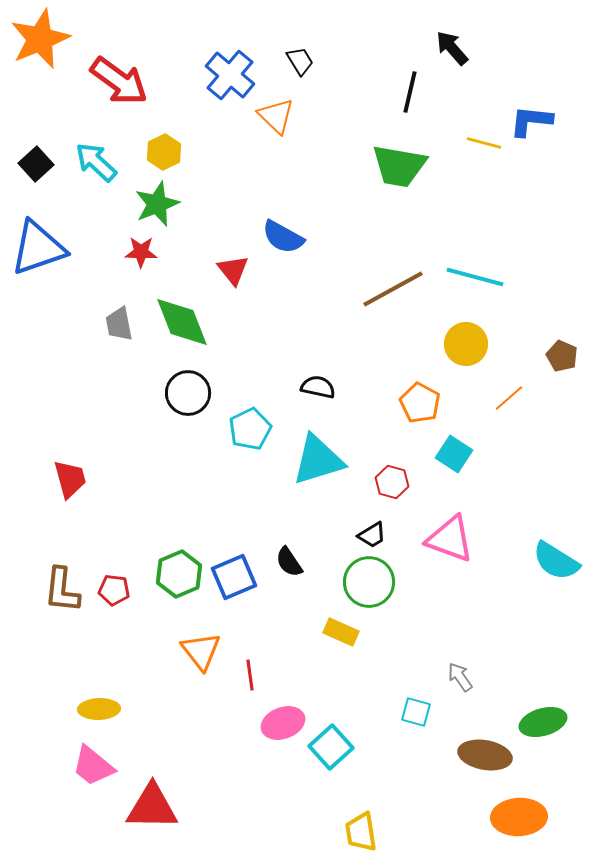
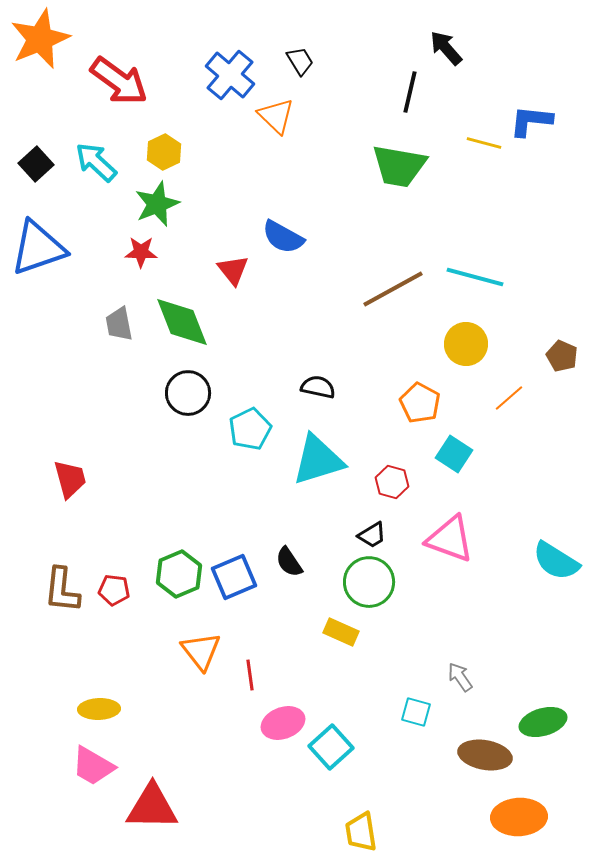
black arrow at (452, 48): moved 6 px left
pink trapezoid at (93, 766): rotated 9 degrees counterclockwise
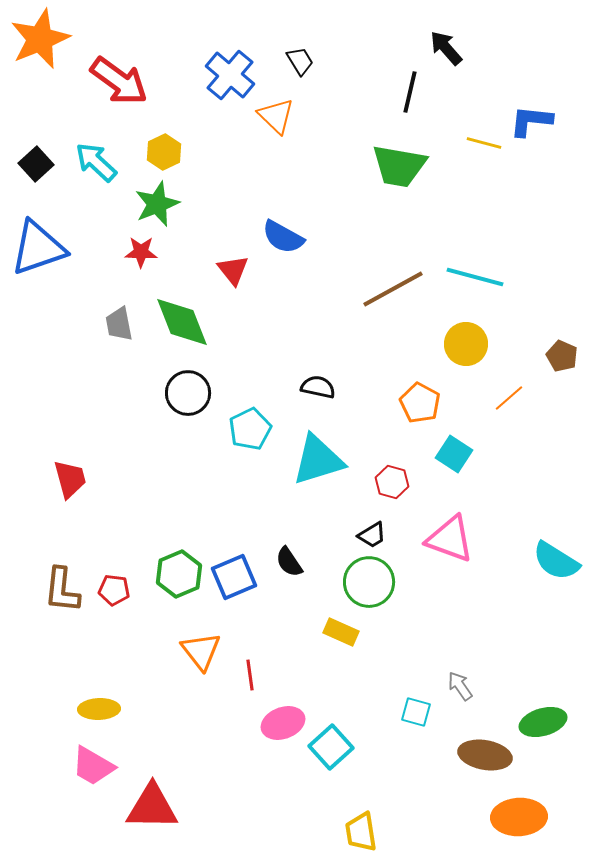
gray arrow at (460, 677): moved 9 px down
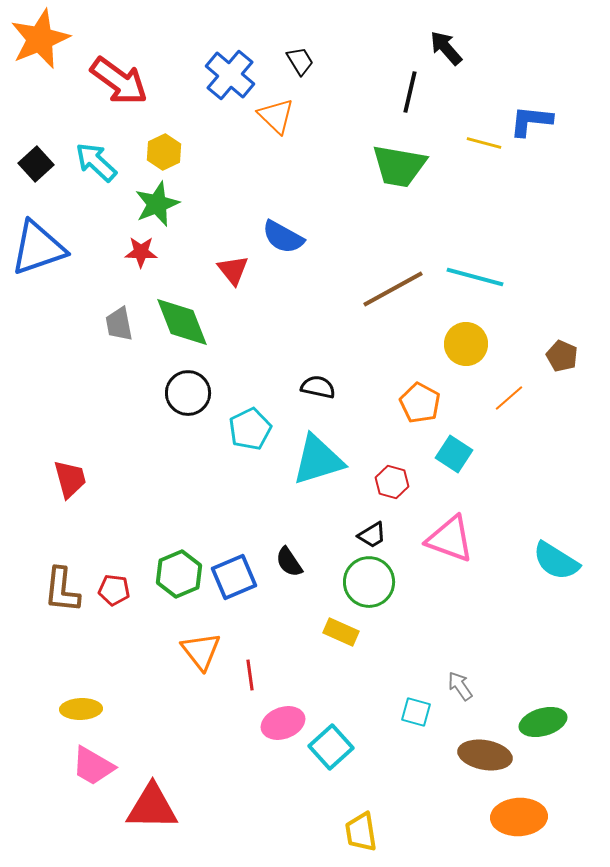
yellow ellipse at (99, 709): moved 18 px left
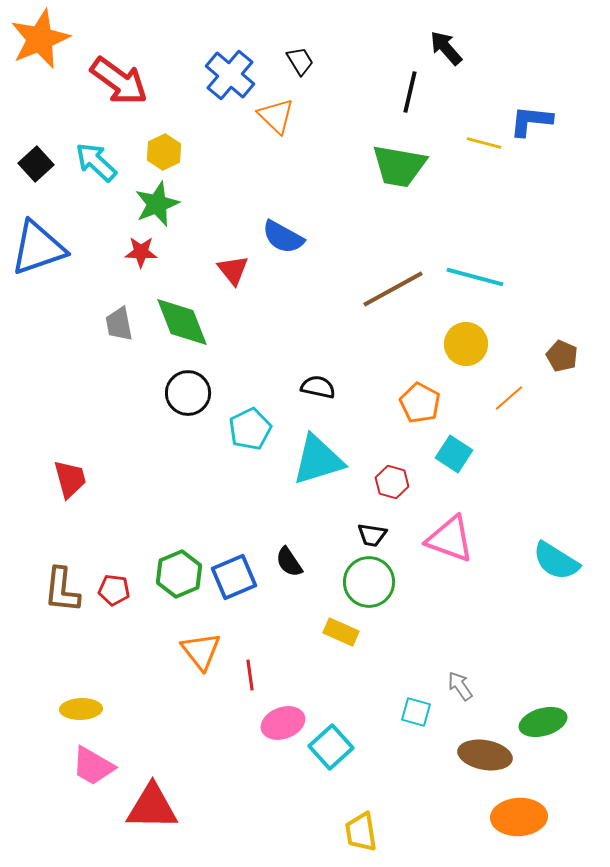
black trapezoid at (372, 535): rotated 40 degrees clockwise
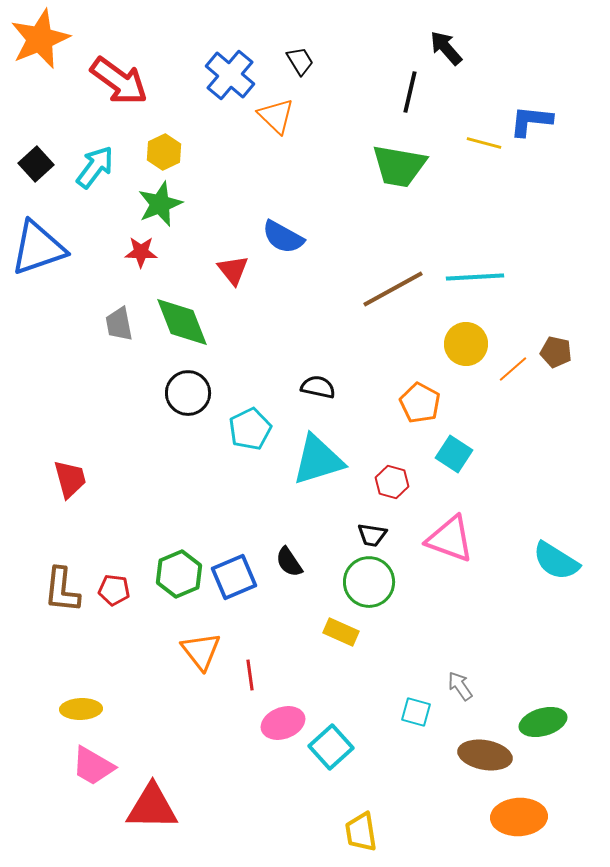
cyan arrow at (96, 162): moved 1 px left, 5 px down; rotated 84 degrees clockwise
green star at (157, 204): moved 3 px right
cyan line at (475, 277): rotated 18 degrees counterclockwise
brown pentagon at (562, 356): moved 6 px left, 4 px up; rotated 12 degrees counterclockwise
orange line at (509, 398): moved 4 px right, 29 px up
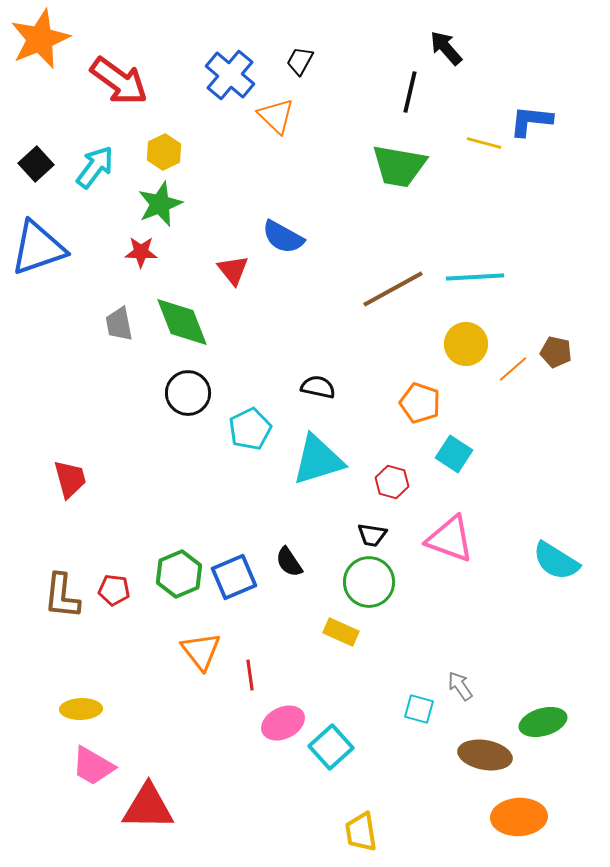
black trapezoid at (300, 61): rotated 120 degrees counterclockwise
orange pentagon at (420, 403): rotated 9 degrees counterclockwise
brown L-shape at (62, 590): moved 6 px down
cyan square at (416, 712): moved 3 px right, 3 px up
pink ellipse at (283, 723): rotated 6 degrees counterclockwise
red triangle at (152, 807): moved 4 px left
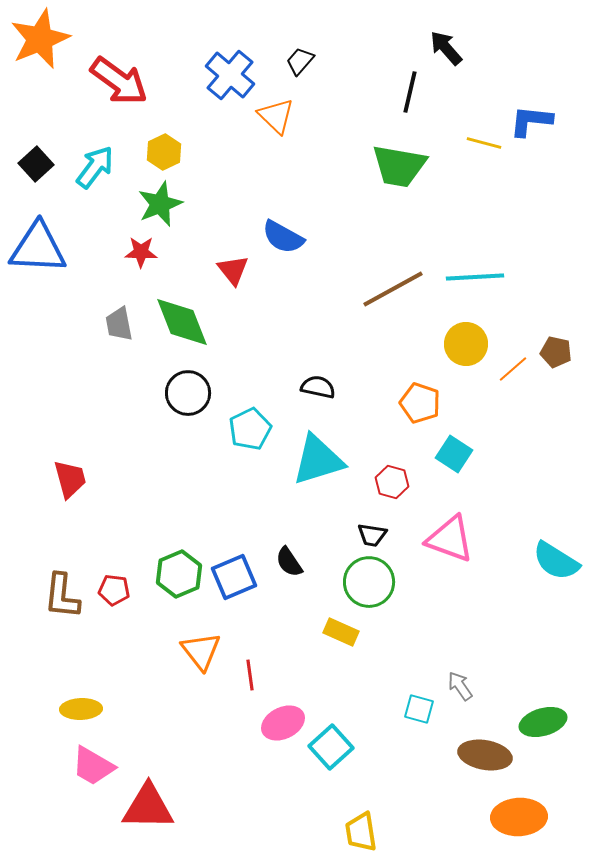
black trapezoid at (300, 61): rotated 12 degrees clockwise
blue triangle at (38, 248): rotated 22 degrees clockwise
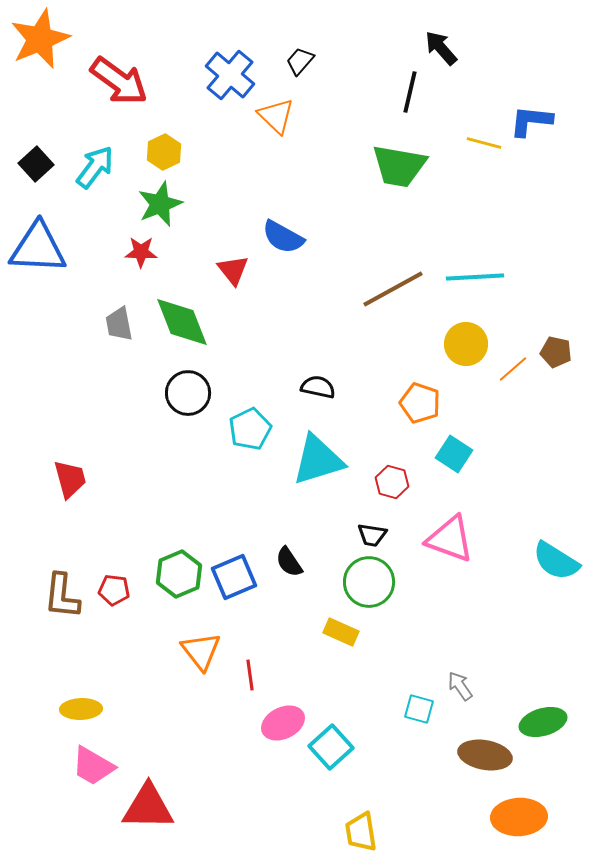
black arrow at (446, 48): moved 5 px left
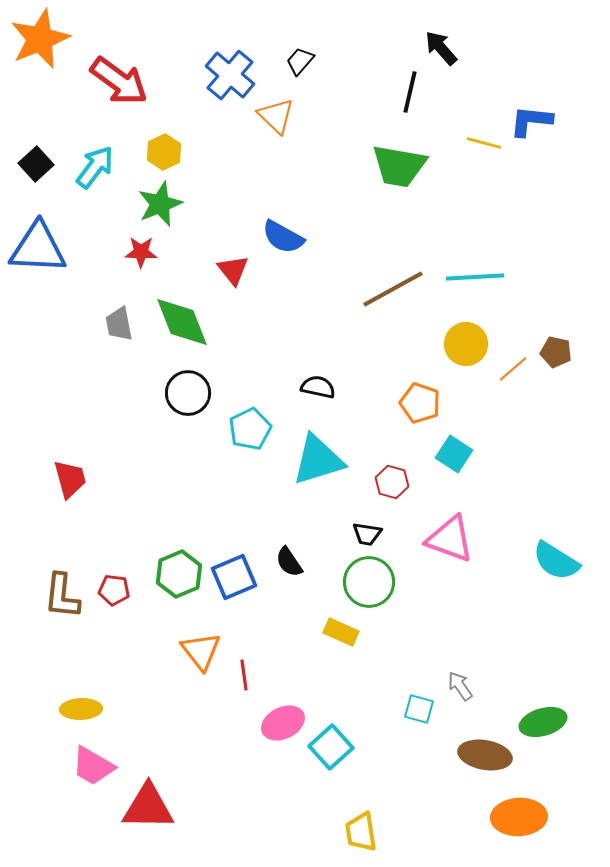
black trapezoid at (372, 535): moved 5 px left, 1 px up
red line at (250, 675): moved 6 px left
